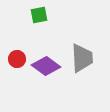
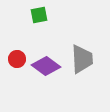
gray trapezoid: moved 1 px down
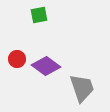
gray trapezoid: moved 29 px down; rotated 16 degrees counterclockwise
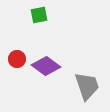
gray trapezoid: moved 5 px right, 2 px up
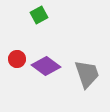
green square: rotated 18 degrees counterclockwise
gray trapezoid: moved 12 px up
